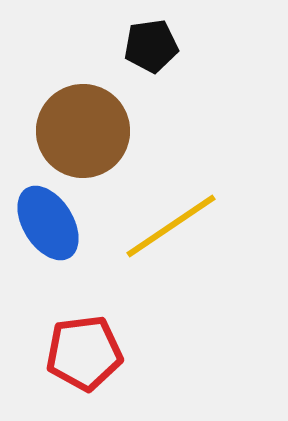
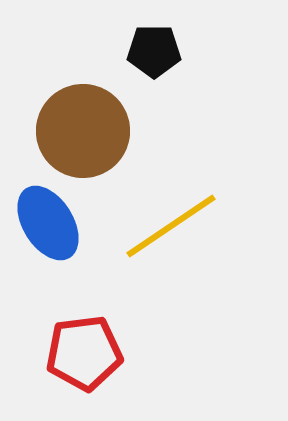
black pentagon: moved 3 px right, 5 px down; rotated 8 degrees clockwise
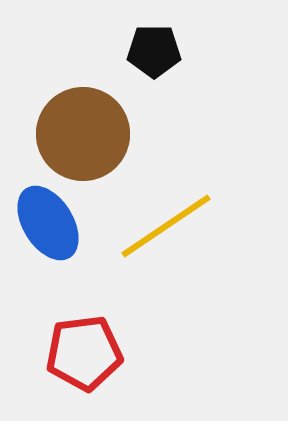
brown circle: moved 3 px down
yellow line: moved 5 px left
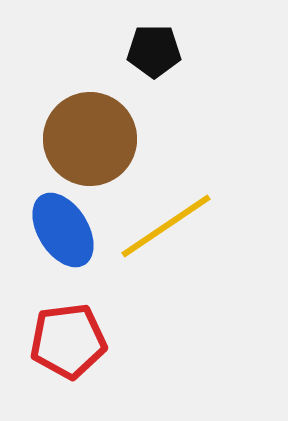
brown circle: moved 7 px right, 5 px down
blue ellipse: moved 15 px right, 7 px down
red pentagon: moved 16 px left, 12 px up
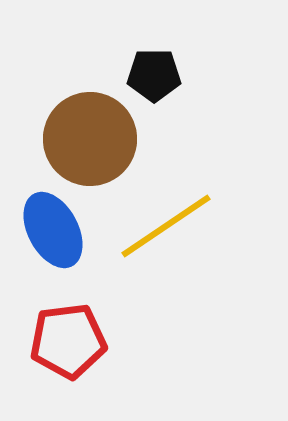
black pentagon: moved 24 px down
blue ellipse: moved 10 px left; rotated 4 degrees clockwise
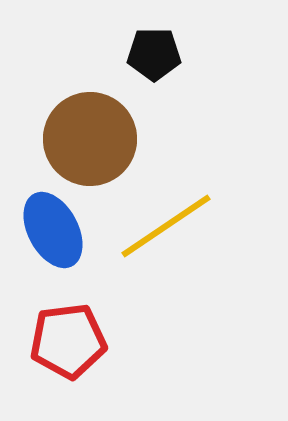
black pentagon: moved 21 px up
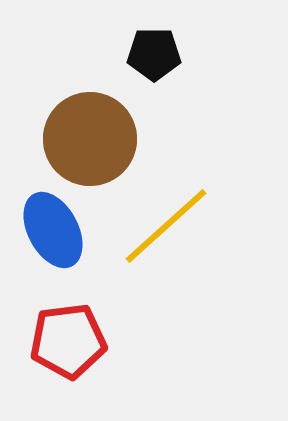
yellow line: rotated 8 degrees counterclockwise
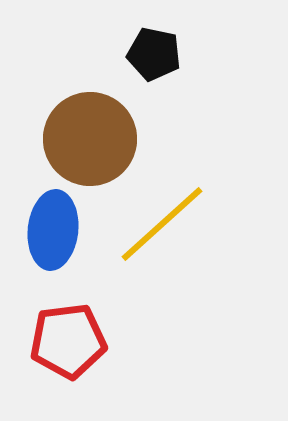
black pentagon: rotated 12 degrees clockwise
yellow line: moved 4 px left, 2 px up
blue ellipse: rotated 34 degrees clockwise
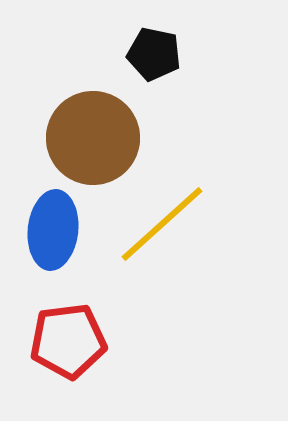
brown circle: moved 3 px right, 1 px up
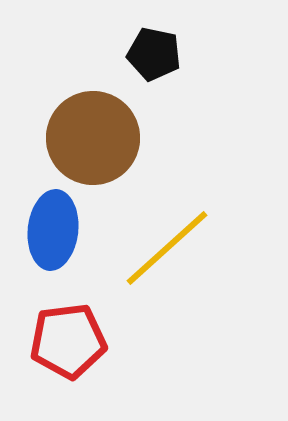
yellow line: moved 5 px right, 24 px down
